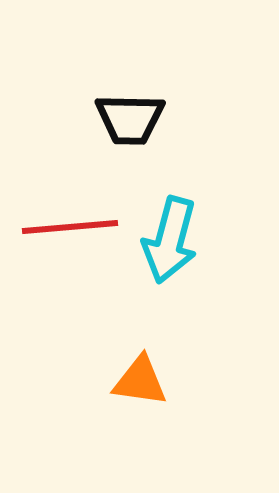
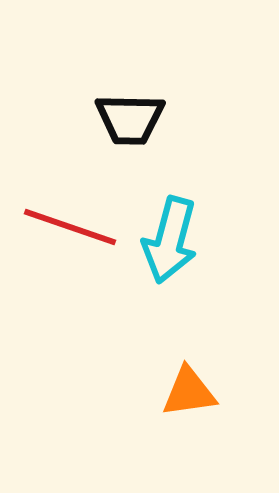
red line: rotated 24 degrees clockwise
orange triangle: moved 49 px right, 11 px down; rotated 16 degrees counterclockwise
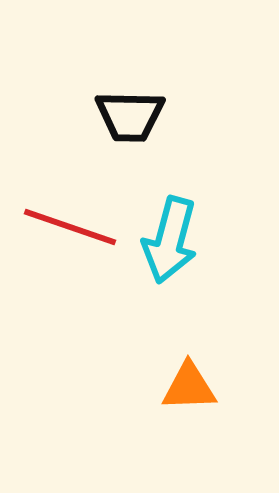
black trapezoid: moved 3 px up
orange triangle: moved 5 px up; rotated 6 degrees clockwise
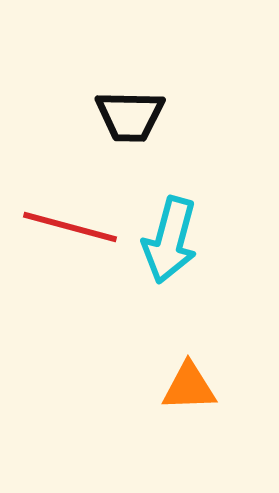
red line: rotated 4 degrees counterclockwise
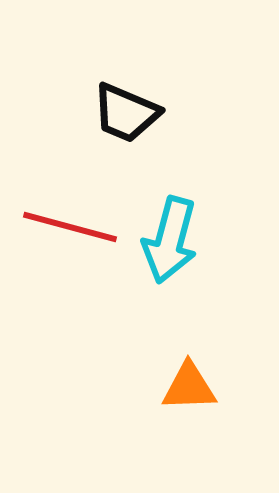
black trapezoid: moved 4 px left, 3 px up; rotated 22 degrees clockwise
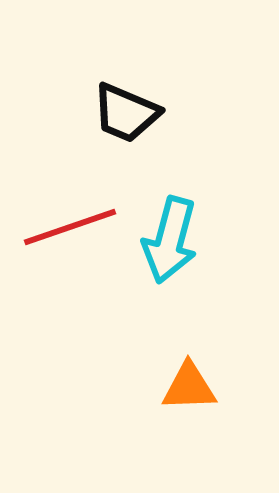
red line: rotated 34 degrees counterclockwise
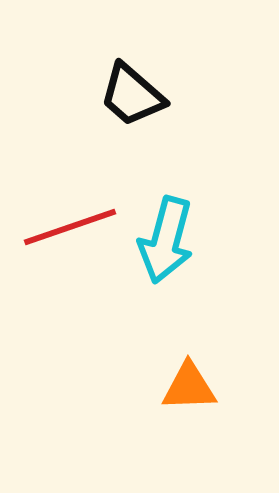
black trapezoid: moved 6 px right, 18 px up; rotated 18 degrees clockwise
cyan arrow: moved 4 px left
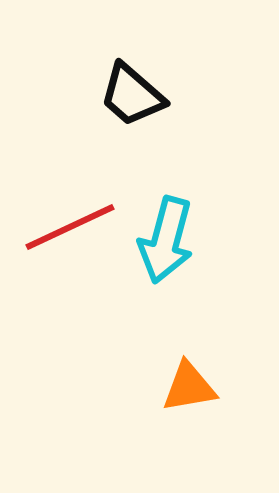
red line: rotated 6 degrees counterclockwise
orange triangle: rotated 8 degrees counterclockwise
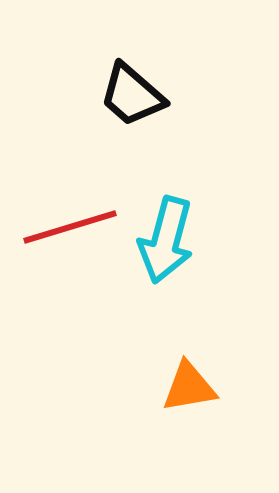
red line: rotated 8 degrees clockwise
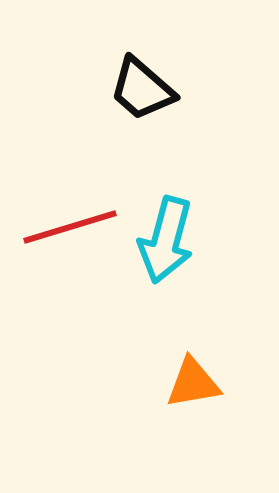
black trapezoid: moved 10 px right, 6 px up
orange triangle: moved 4 px right, 4 px up
